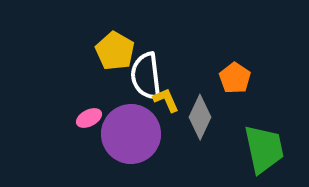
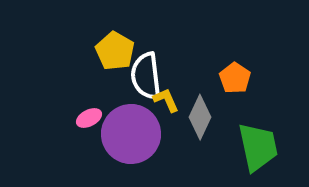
green trapezoid: moved 6 px left, 2 px up
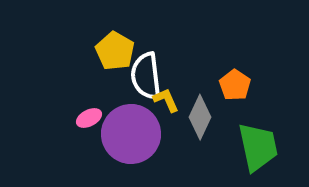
orange pentagon: moved 7 px down
